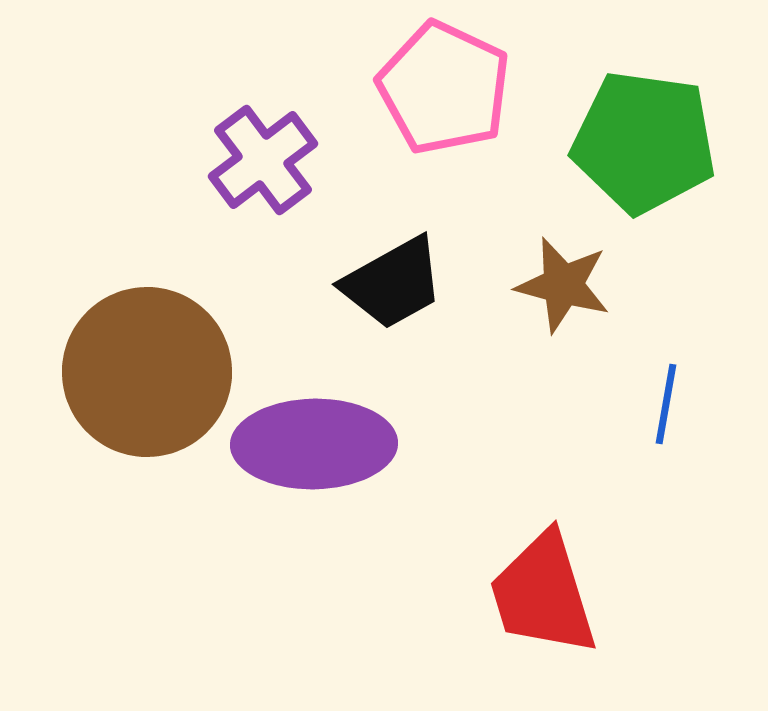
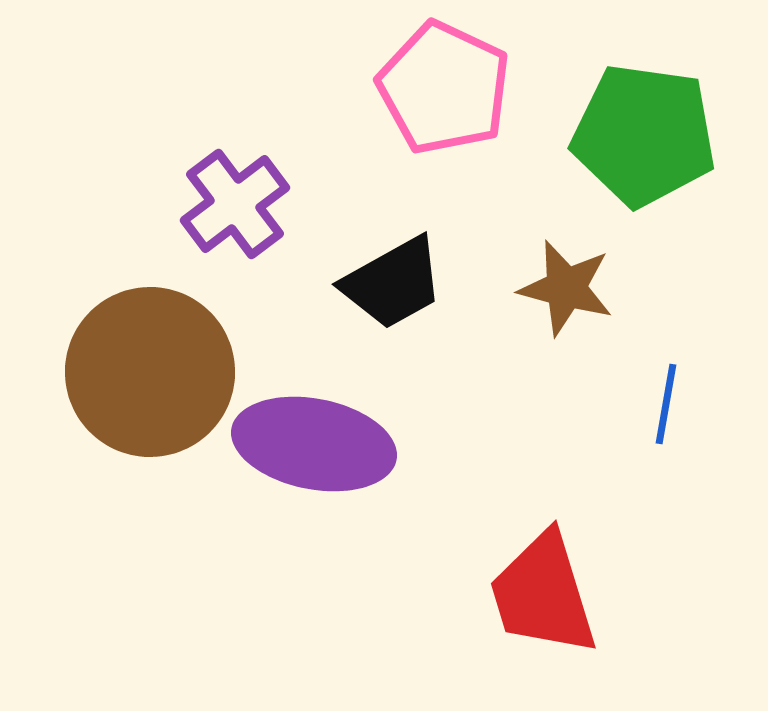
green pentagon: moved 7 px up
purple cross: moved 28 px left, 44 px down
brown star: moved 3 px right, 3 px down
brown circle: moved 3 px right
purple ellipse: rotated 12 degrees clockwise
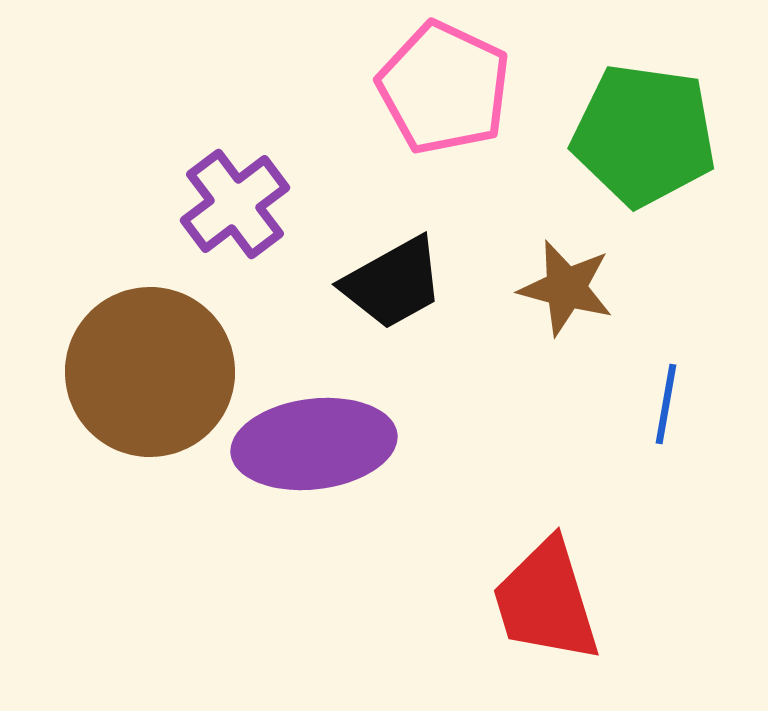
purple ellipse: rotated 18 degrees counterclockwise
red trapezoid: moved 3 px right, 7 px down
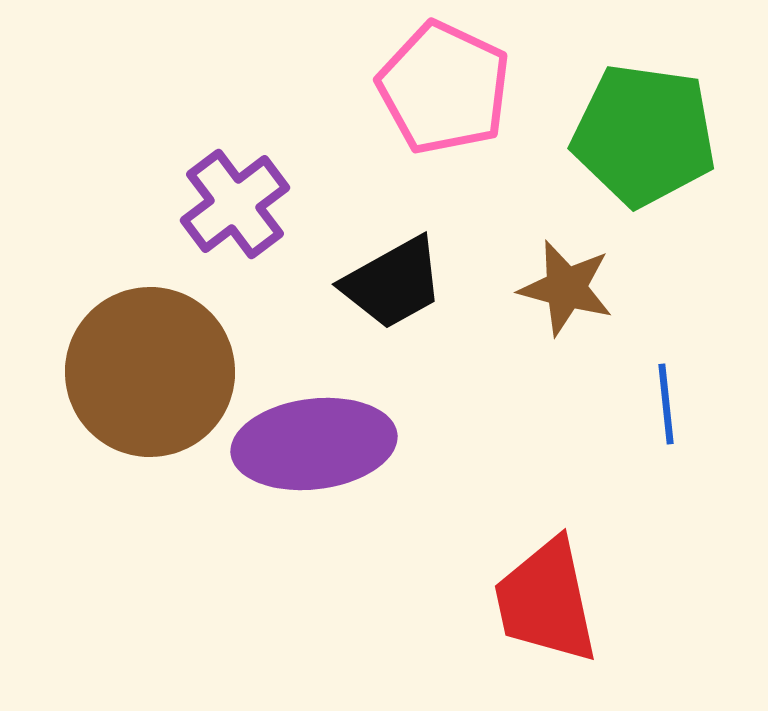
blue line: rotated 16 degrees counterclockwise
red trapezoid: rotated 5 degrees clockwise
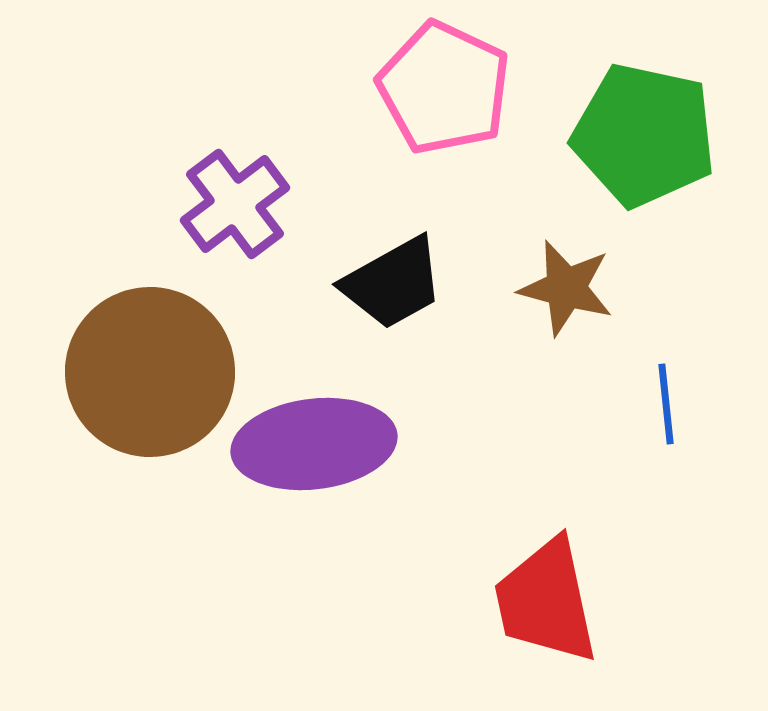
green pentagon: rotated 4 degrees clockwise
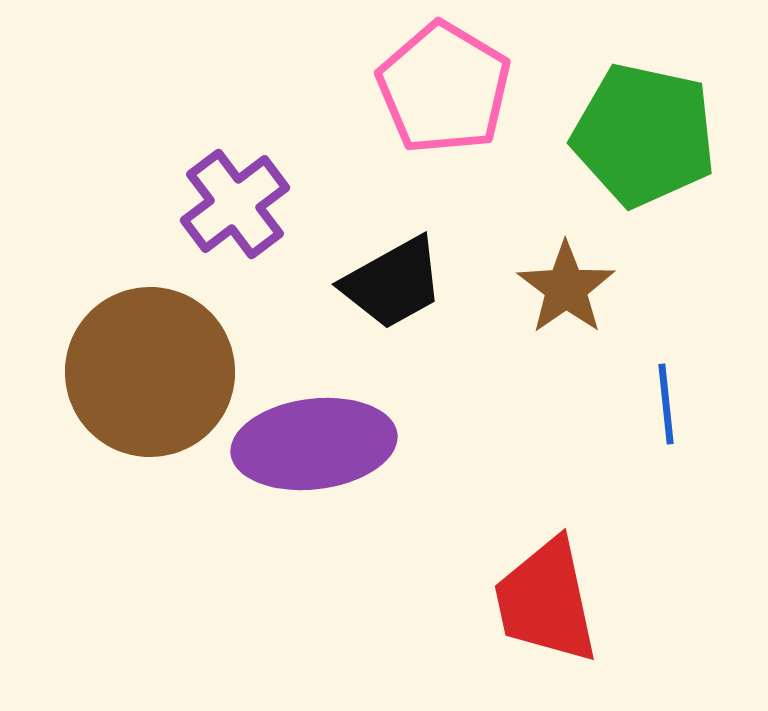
pink pentagon: rotated 6 degrees clockwise
brown star: rotated 22 degrees clockwise
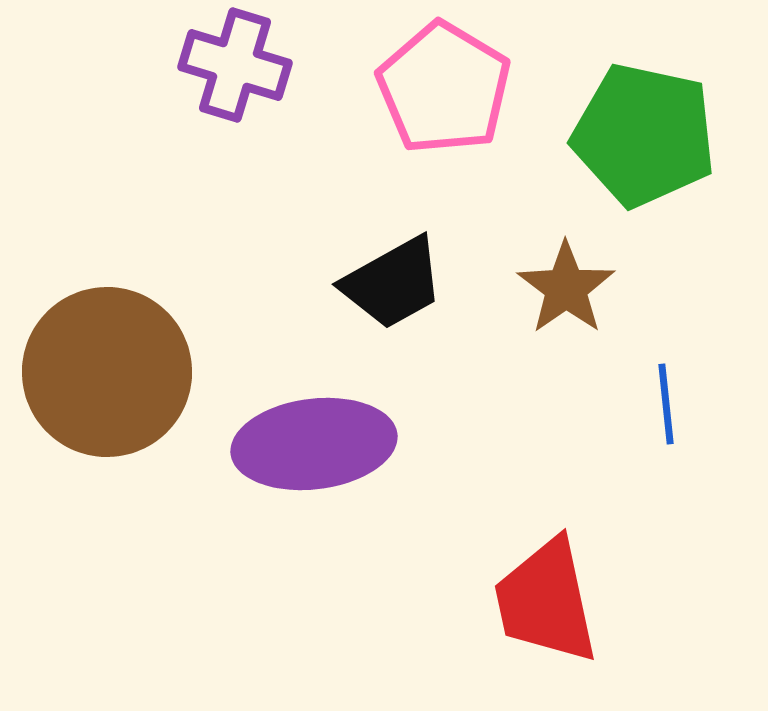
purple cross: moved 139 px up; rotated 36 degrees counterclockwise
brown circle: moved 43 px left
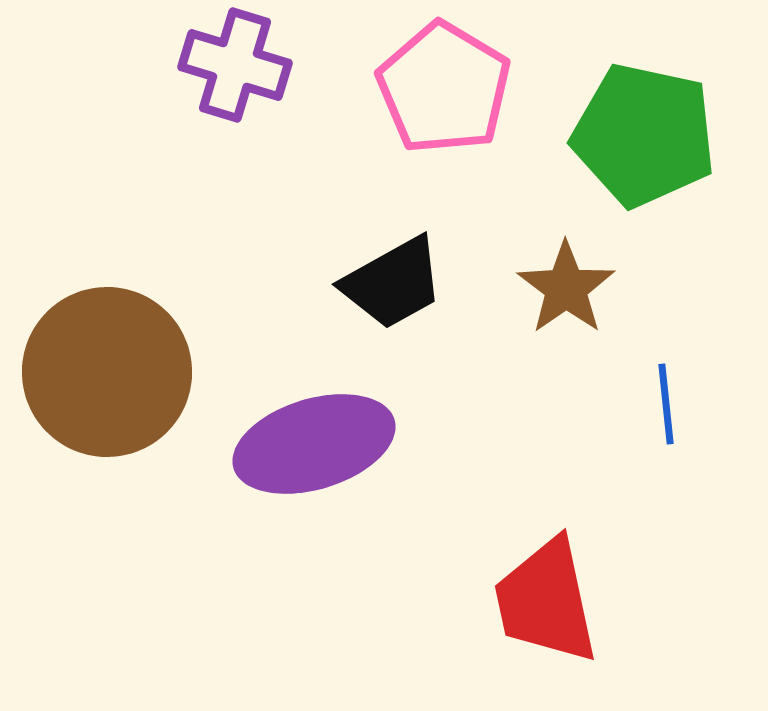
purple ellipse: rotated 10 degrees counterclockwise
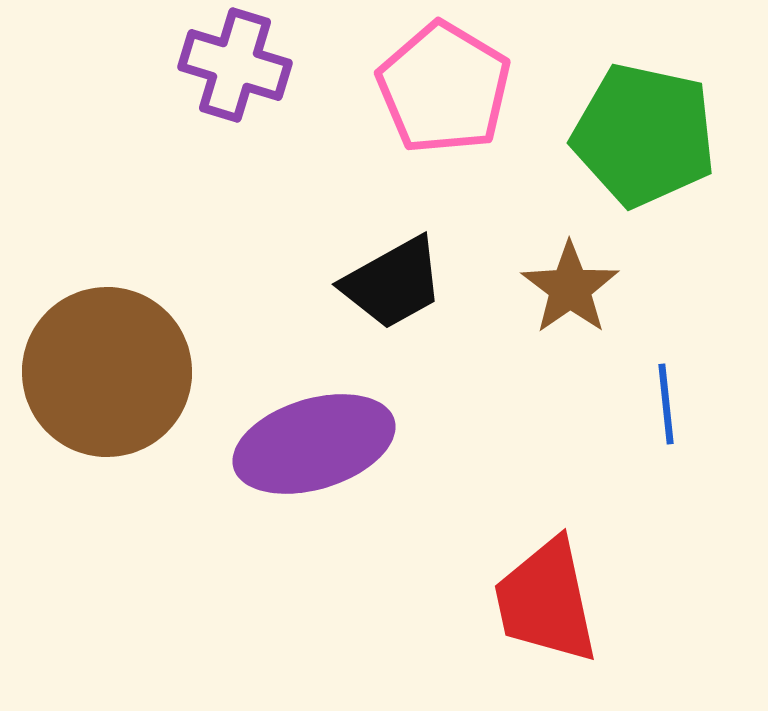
brown star: moved 4 px right
